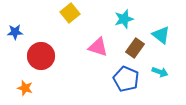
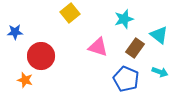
cyan triangle: moved 2 px left
orange star: moved 8 px up
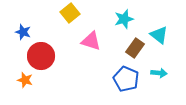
blue star: moved 8 px right; rotated 21 degrees clockwise
pink triangle: moved 7 px left, 6 px up
cyan arrow: moved 1 px left, 1 px down; rotated 14 degrees counterclockwise
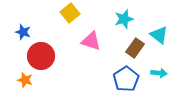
blue pentagon: rotated 15 degrees clockwise
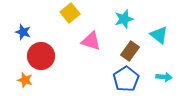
brown rectangle: moved 5 px left, 3 px down
cyan arrow: moved 5 px right, 4 px down
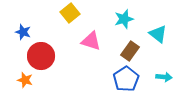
cyan triangle: moved 1 px left, 1 px up
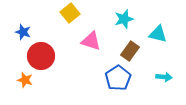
cyan triangle: rotated 24 degrees counterclockwise
blue pentagon: moved 8 px left, 1 px up
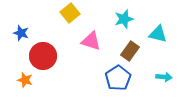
blue star: moved 2 px left, 1 px down
red circle: moved 2 px right
